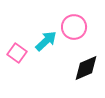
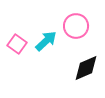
pink circle: moved 2 px right, 1 px up
pink square: moved 9 px up
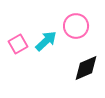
pink square: moved 1 px right; rotated 24 degrees clockwise
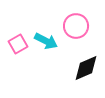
cyan arrow: rotated 70 degrees clockwise
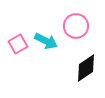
black diamond: rotated 12 degrees counterclockwise
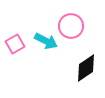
pink circle: moved 5 px left
pink square: moved 3 px left
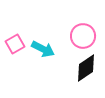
pink circle: moved 12 px right, 10 px down
cyan arrow: moved 3 px left, 8 px down
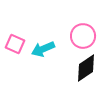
pink square: rotated 36 degrees counterclockwise
cyan arrow: rotated 130 degrees clockwise
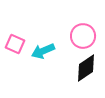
cyan arrow: moved 2 px down
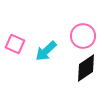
cyan arrow: moved 3 px right; rotated 20 degrees counterclockwise
